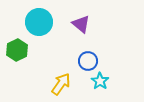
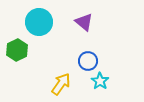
purple triangle: moved 3 px right, 2 px up
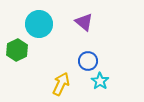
cyan circle: moved 2 px down
yellow arrow: rotated 10 degrees counterclockwise
